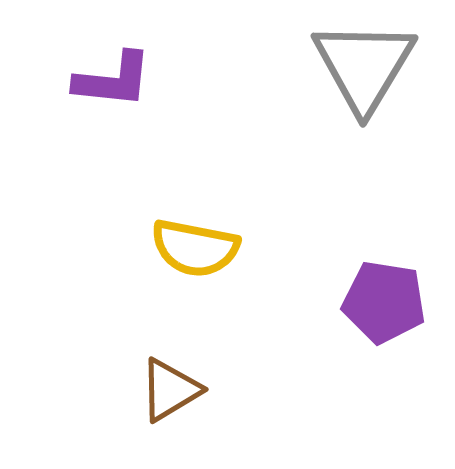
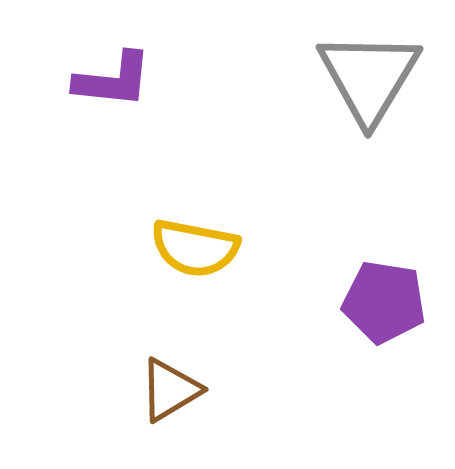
gray triangle: moved 5 px right, 11 px down
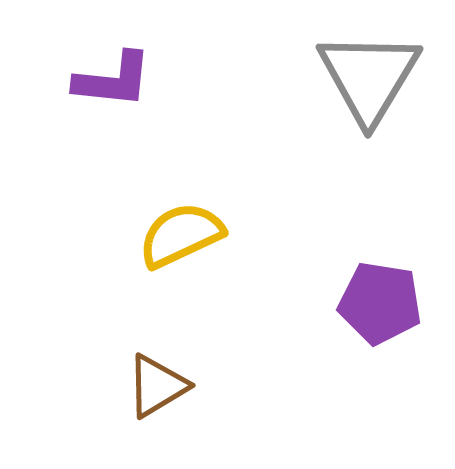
yellow semicircle: moved 14 px left, 13 px up; rotated 144 degrees clockwise
purple pentagon: moved 4 px left, 1 px down
brown triangle: moved 13 px left, 4 px up
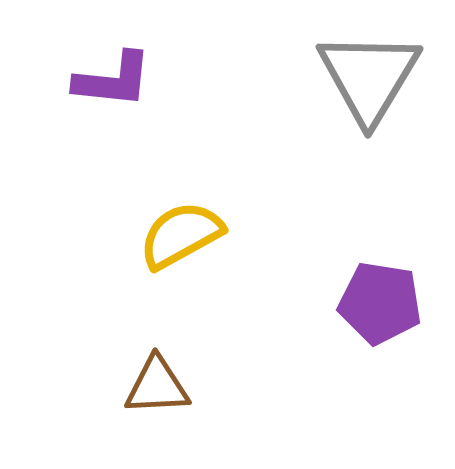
yellow semicircle: rotated 4 degrees counterclockwise
brown triangle: rotated 28 degrees clockwise
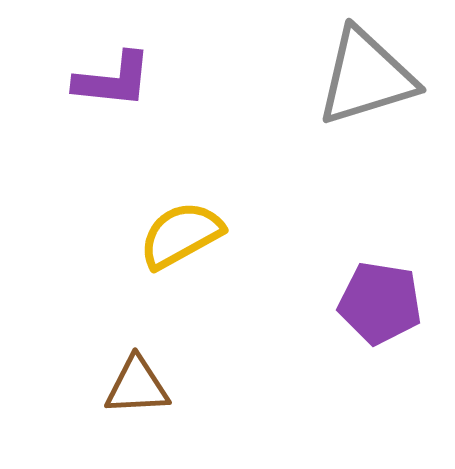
gray triangle: moved 3 px left; rotated 42 degrees clockwise
brown triangle: moved 20 px left
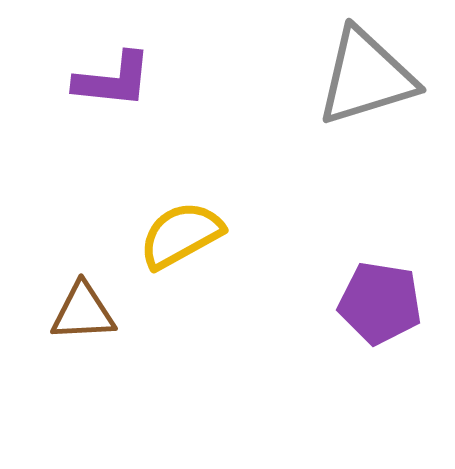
brown triangle: moved 54 px left, 74 px up
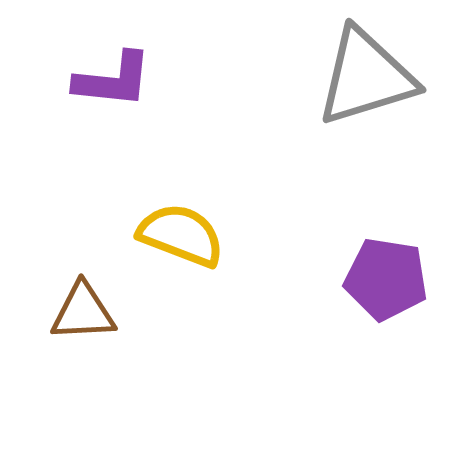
yellow semicircle: rotated 50 degrees clockwise
purple pentagon: moved 6 px right, 24 px up
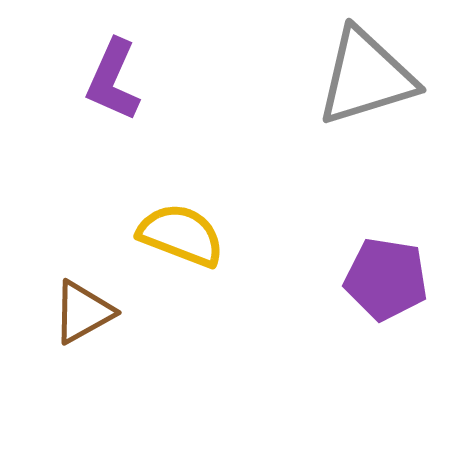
purple L-shape: rotated 108 degrees clockwise
brown triangle: rotated 26 degrees counterclockwise
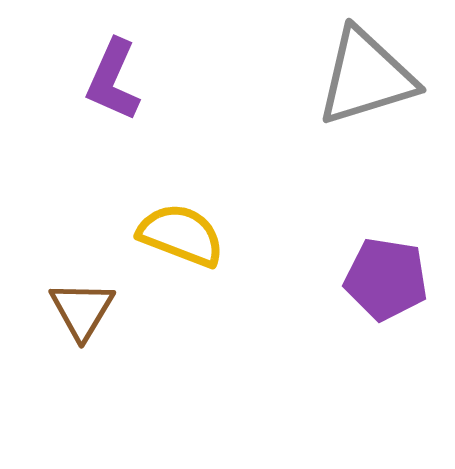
brown triangle: moved 1 px left, 2 px up; rotated 30 degrees counterclockwise
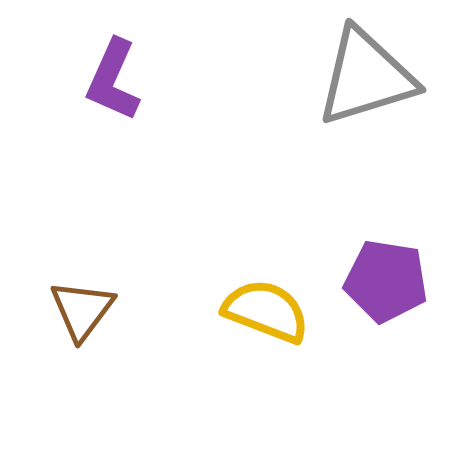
yellow semicircle: moved 85 px right, 76 px down
purple pentagon: moved 2 px down
brown triangle: rotated 6 degrees clockwise
